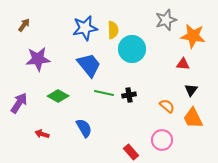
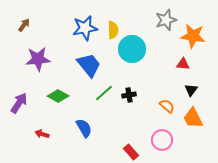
green line: rotated 54 degrees counterclockwise
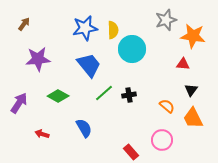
brown arrow: moved 1 px up
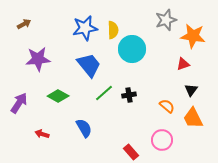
brown arrow: rotated 24 degrees clockwise
red triangle: rotated 24 degrees counterclockwise
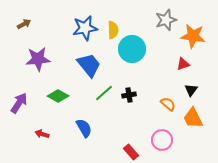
orange semicircle: moved 1 px right, 2 px up
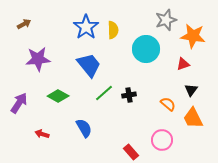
blue star: moved 1 px right, 1 px up; rotated 25 degrees counterclockwise
cyan circle: moved 14 px right
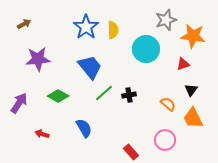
blue trapezoid: moved 1 px right, 2 px down
pink circle: moved 3 px right
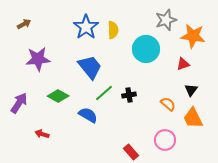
blue semicircle: moved 4 px right, 13 px up; rotated 30 degrees counterclockwise
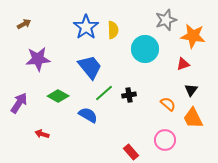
cyan circle: moved 1 px left
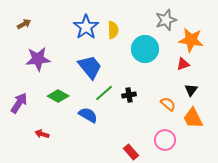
orange star: moved 2 px left, 4 px down
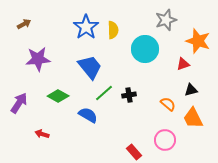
orange star: moved 7 px right, 1 px down; rotated 10 degrees clockwise
black triangle: rotated 40 degrees clockwise
red rectangle: moved 3 px right
